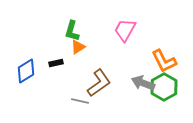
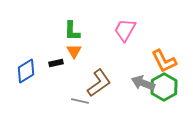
green L-shape: rotated 15 degrees counterclockwise
orange triangle: moved 4 px left, 4 px down; rotated 28 degrees counterclockwise
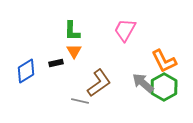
gray arrow: rotated 20 degrees clockwise
